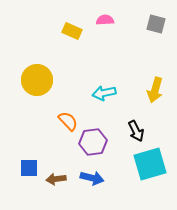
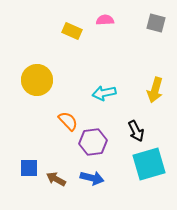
gray square: moved 1 px up
cyan square: moved 1 px left
brown arrow: rotated 36 degrees clockwise
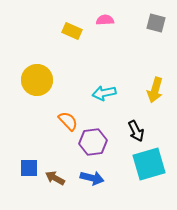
brown arrow: moved 1 px left, 1 px up
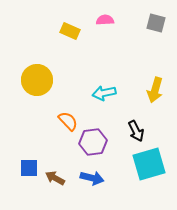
yellow rectangle: moved 2 px left
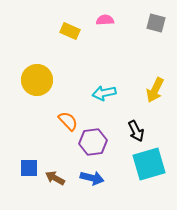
yellow arrow: rotated 10 degrees clockwise
